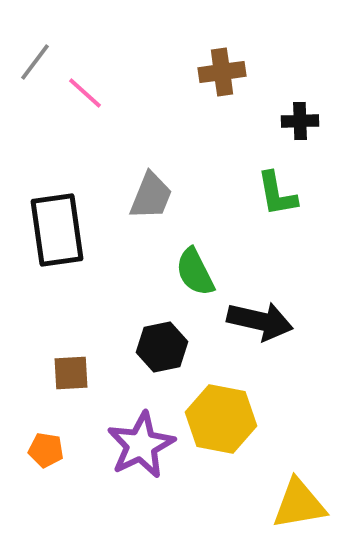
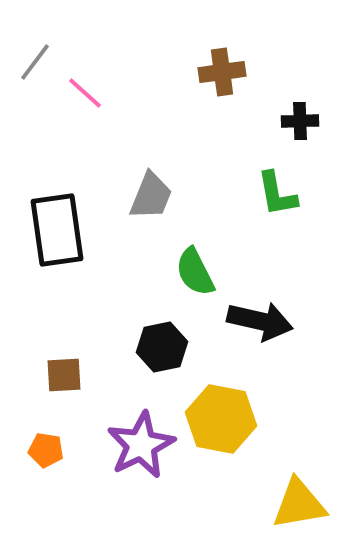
brown square: moved 7 px left, 2 px down
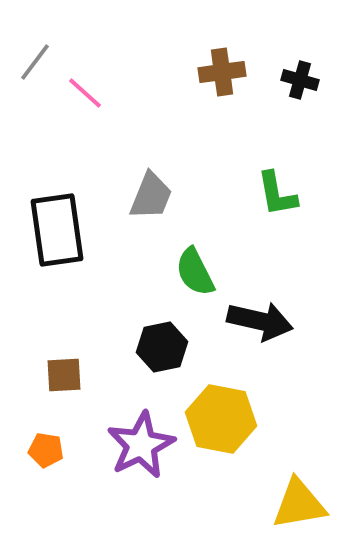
black cross: moved 41 px up; rotated 18 degrees clockwise
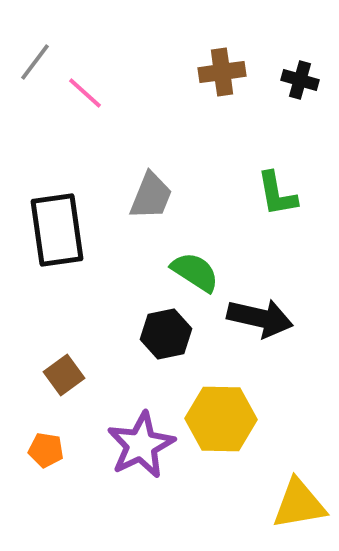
green semicircle: rotated 150 degrees clockwise
black arrow: moved 3 px up
black hexagon: moved 4 px right, 13 px up
brown square: rotated 33 degrees counterclockwise
yellow hexagon: rotated 10 degrees counterclockwise
